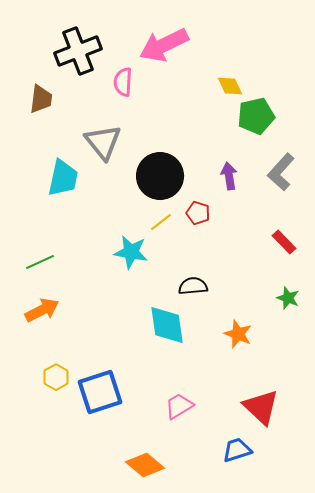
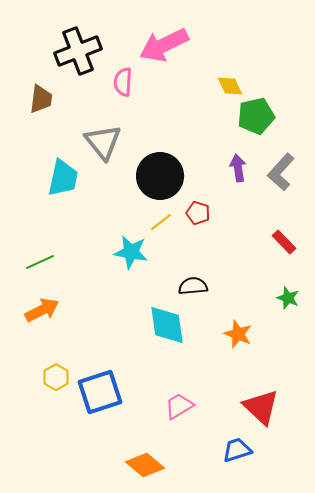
purple arrow: moved 9 px right, 8 px up
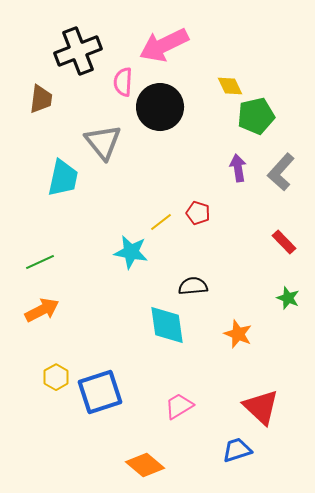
black circle: moved 69 px up
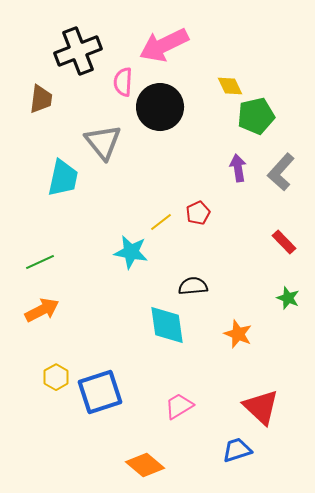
red pentagon: rotated 30 degrees clockwise
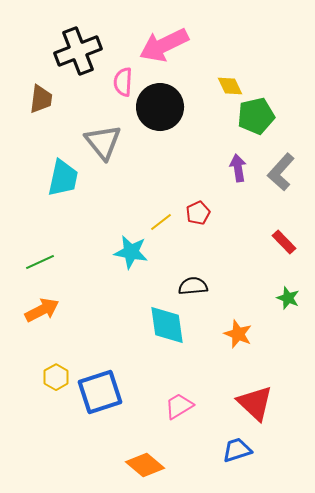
red triangle: moved 6 px left, 4 px up
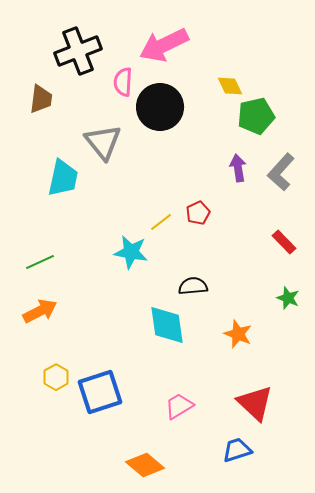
orange arrow: moved 2 px left, 1 px down
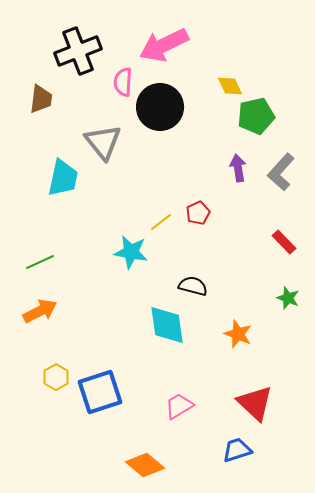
black semicircle: rotated 20 degrees clockwise
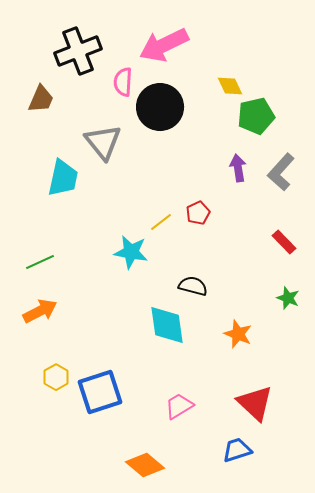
brown trapezoid: rotated 16 degrees clockwise
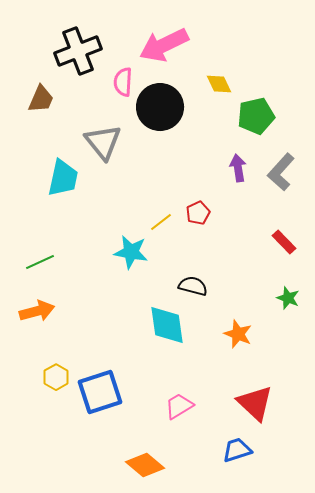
yellow diamond: moved 11 px left, 2 px up
orange arrow: moved 3 px left; rotated 12 degrees clockwise
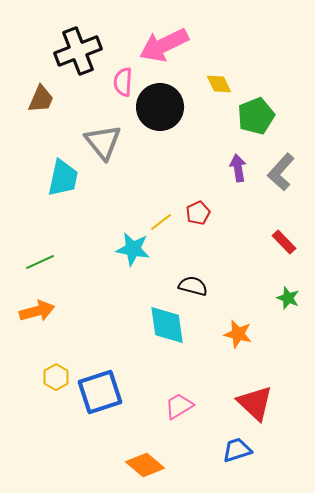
green pentagon: rotated 9 degrees counterclockwise
cyan star: moved 2 px right, 3 px up
orange star: rotated 8 degrees counterclockwise
